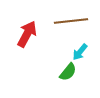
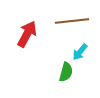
brown line: moved 1 px right
green semicircle: moved 2 px left; rotated 24 degrees counterclockwise
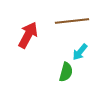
red arrow: moved 1 px right, 1 px down
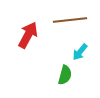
brown line: moved 2 px left, 1 px up
green semicircle: moved 1 px left, 3 px down
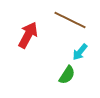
brown line: rotated 32 degrees clockwise
green semicircle: moved 2 px right; rotated 18 degrees clockwise
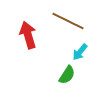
brown line: moved 2 px left, 1 px down
red arrow: rotated 44 degrees counterclockwise
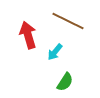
cyan arrow: moved 25 px left
green semicircle: moved 2 px left, 7 px down
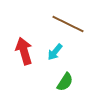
brown line: moved 3 px down
red arrow: moved 4 px left, 16 px down
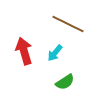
cyan arrow: moved 1 px down
green semicircle: rotated 24 degrees clockwise
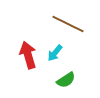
red arrow: moved 4 px right, 4 px down
green semicircle: moved 1 px right, 2 px up
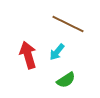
cyan arrow: moved 2 px right, 1 px up
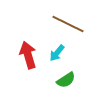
cyan arrow: moved 1 px down
